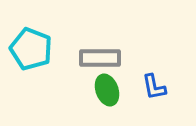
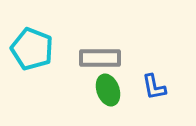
cyan pentagon: moved 1 px right
green ellipse: moved 1 px right
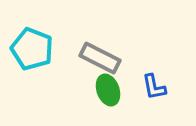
gray rectangle: rotated 27 degrees clockwise
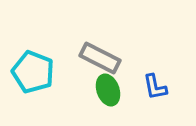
cyan pentagon: moved 1 px right, 23 px down
blue L-shape: moved 1 px right
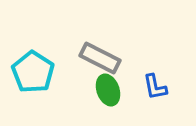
cyan pentagon: rotated 12 degrees clockwise
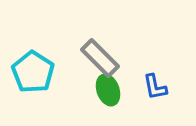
gray rectangle: rotated 18 degrees clockwise
